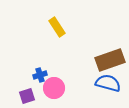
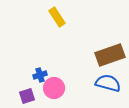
yellow rectangle: moved 10 px up
brown rectangle: moved 5 px up
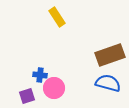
blue cross: rotated 24 degrees clockwise
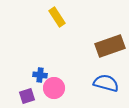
brown rectangle: moved 9 px up
blue semicircle: moved 2 px left
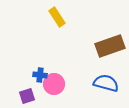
pink circle: moved 4 px up
